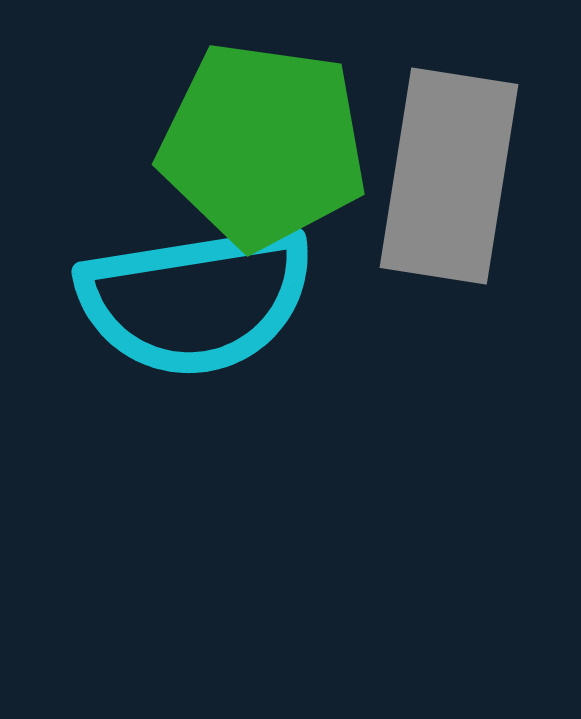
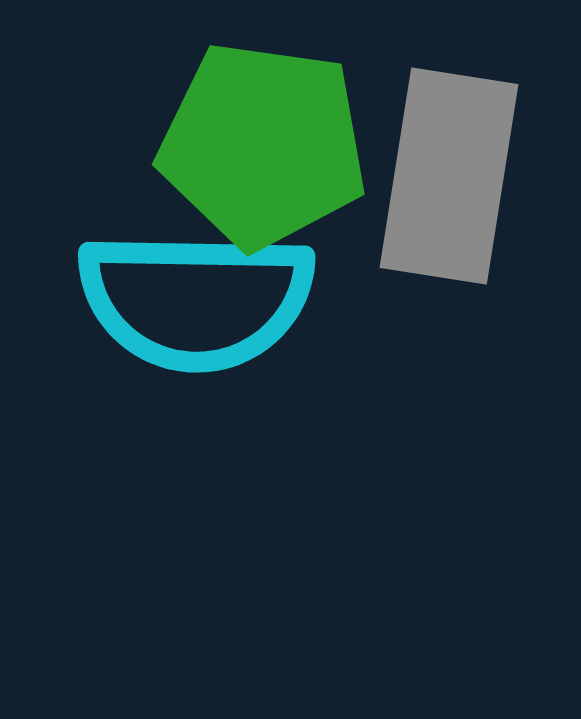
cyan semicircle: rotated 10 degrees clockwise
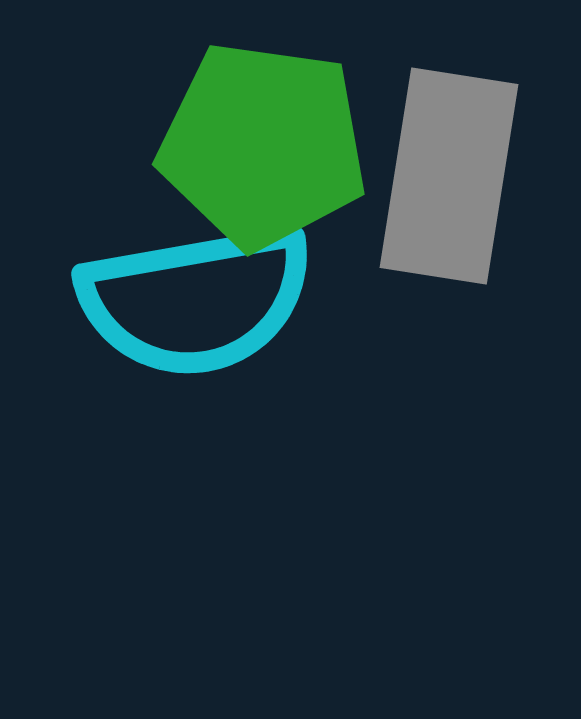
cyan semicircle: rotated 11 degrees counterclockwise
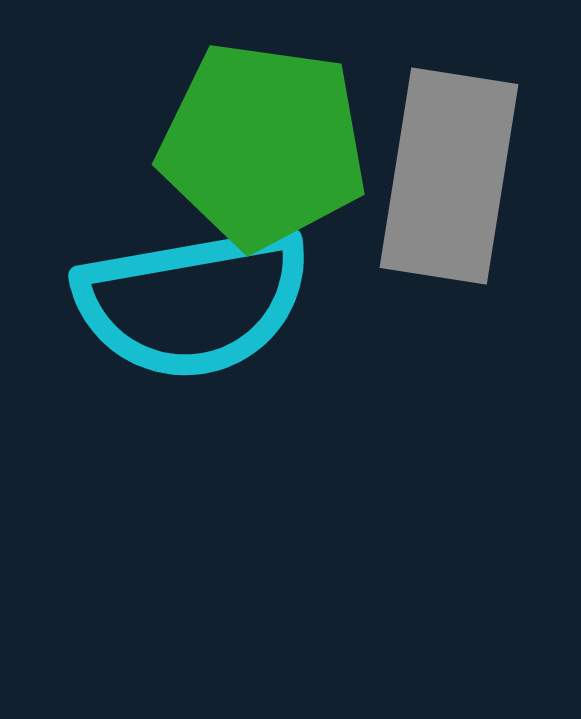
cyan semicircle: moved 3 px left, 2 px down
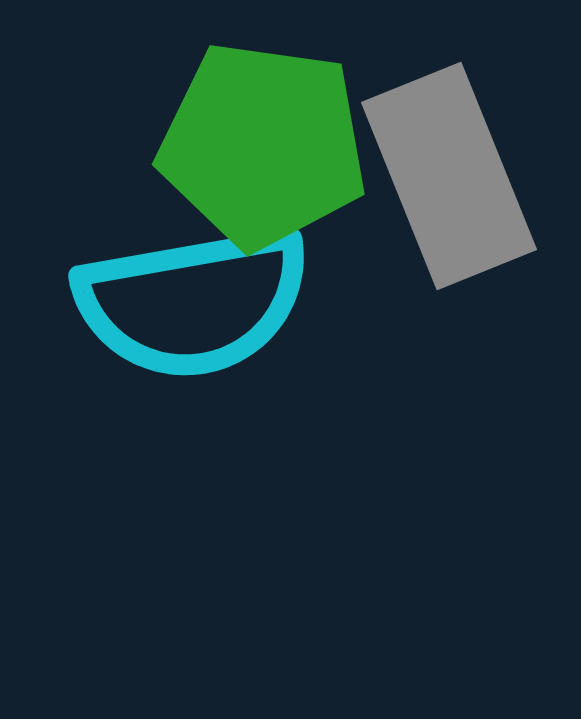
gray rectangle: rotated 31 degrees counterclockwise
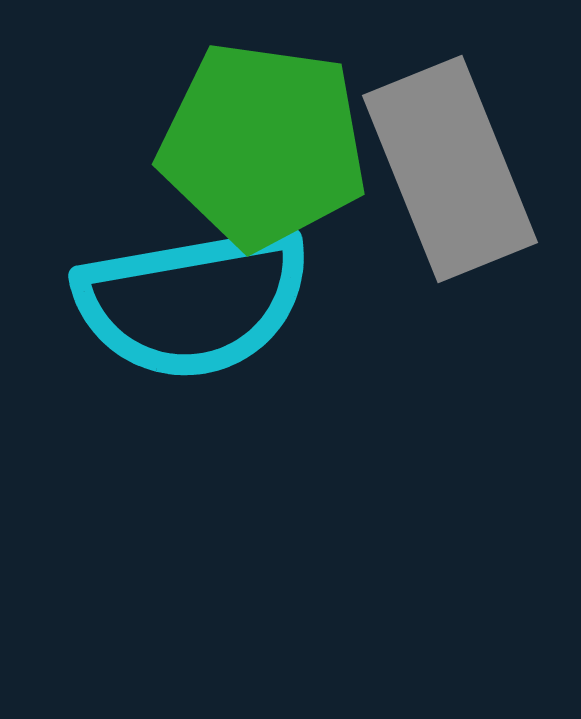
gray rectangle: moved 1 px right, 7 px up
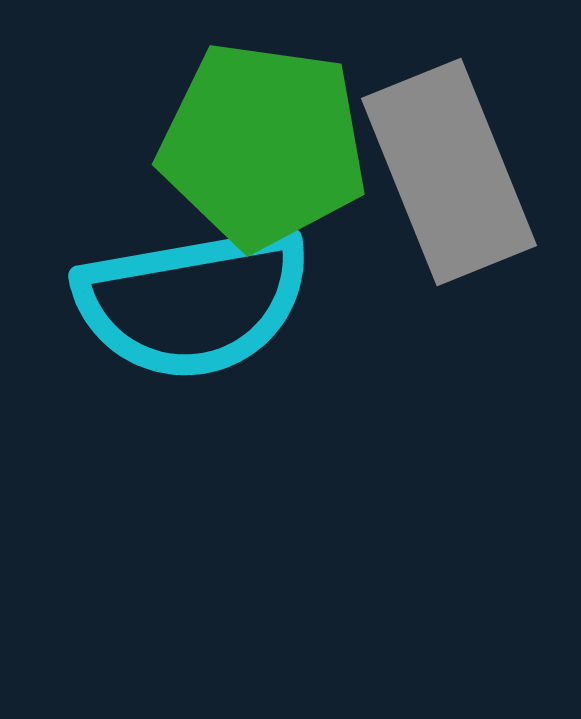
gray rectangle: moved 1 px left, 3 px down
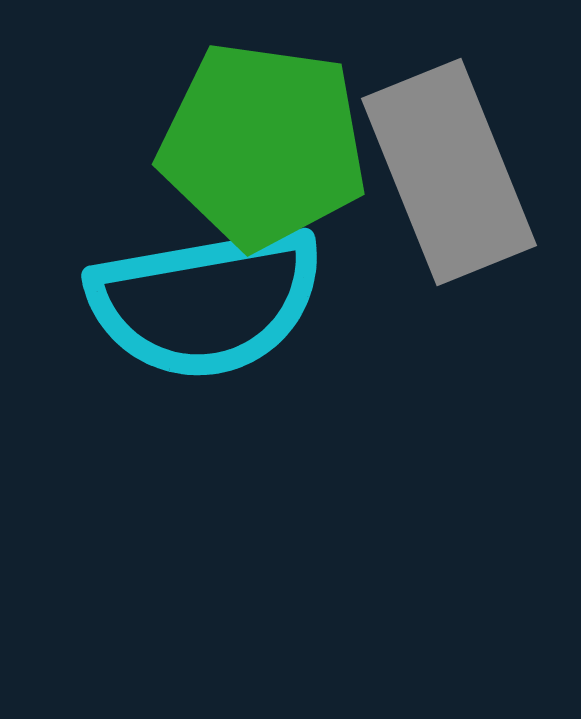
cyan semicircle: moved 13 px right
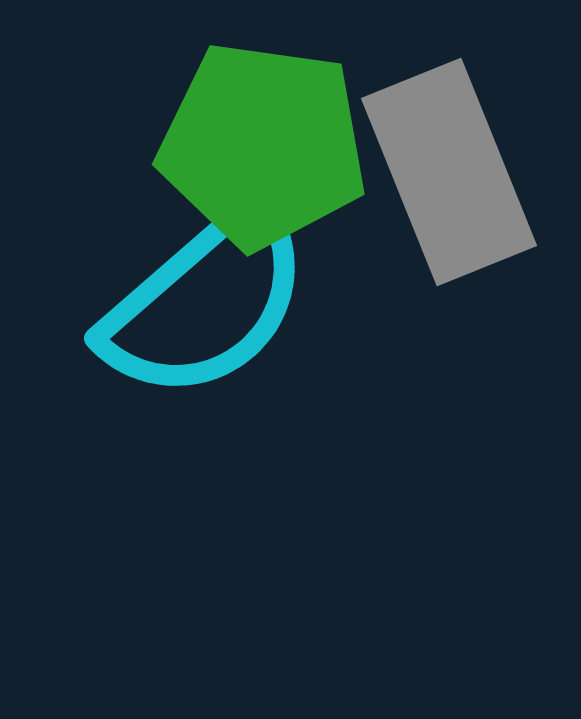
cyan semicircle: rotated 31 degrees counterclockwise
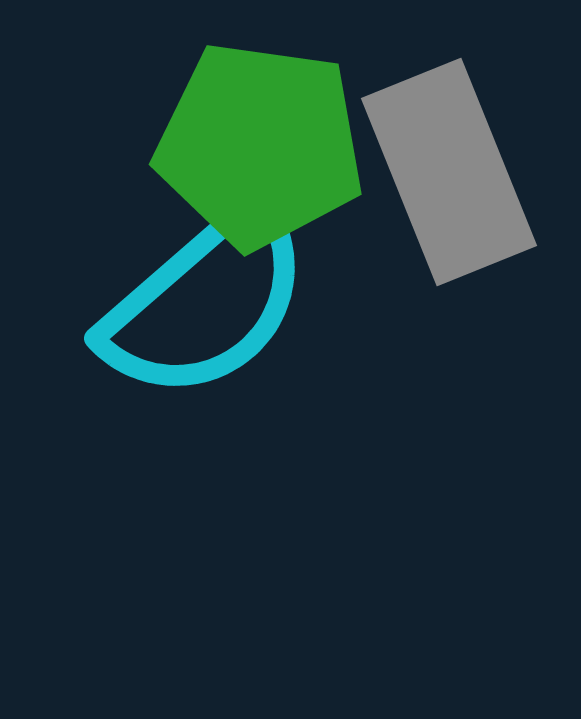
green pentagon: moved 3 px left
